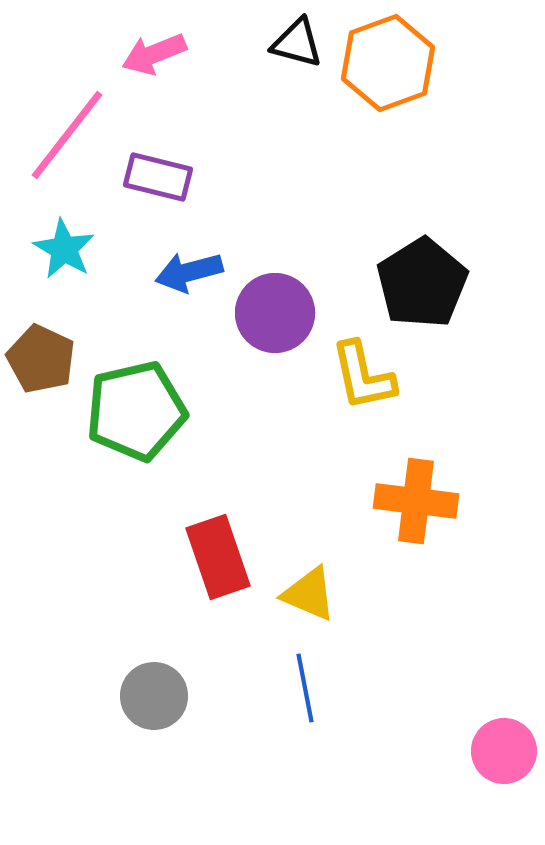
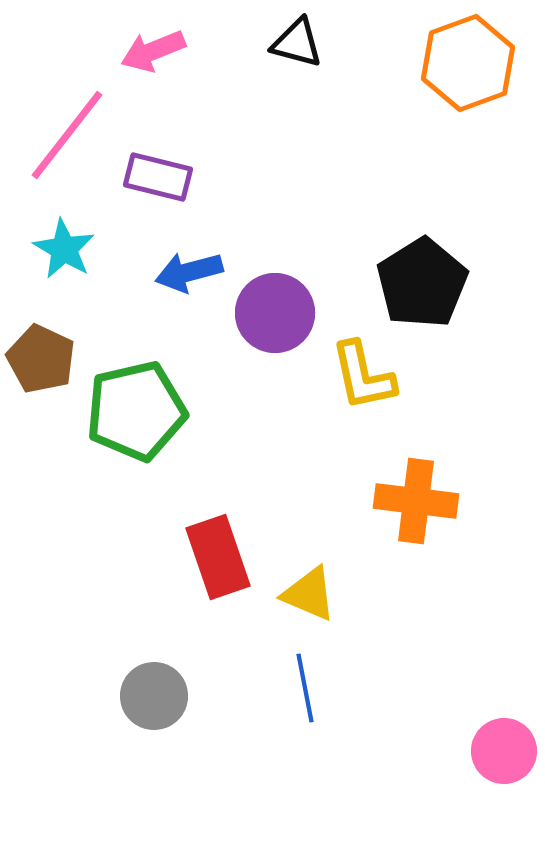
pink arrow: moved 1 px left, 3 px up
orange hexagon: moved 80 px right
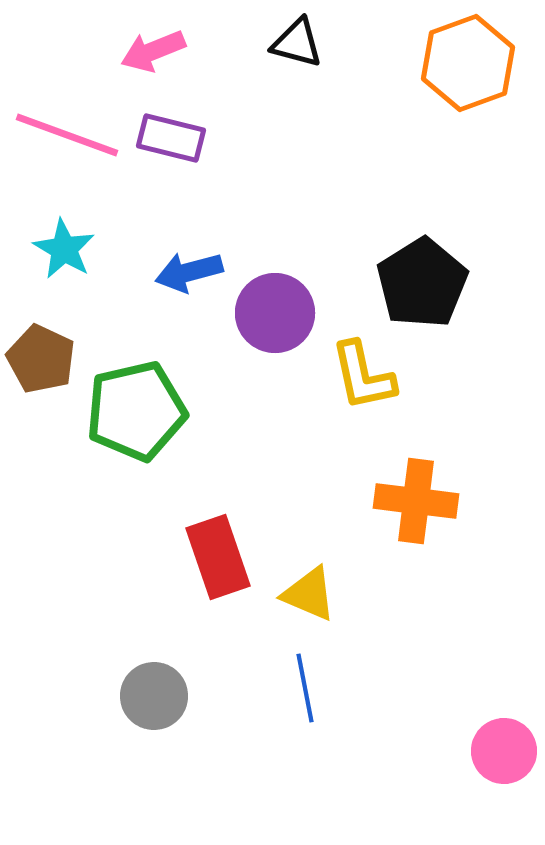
pink line: rotated 72 degrees clockwise
purple rectangle: moved 13 px right, 39 px up
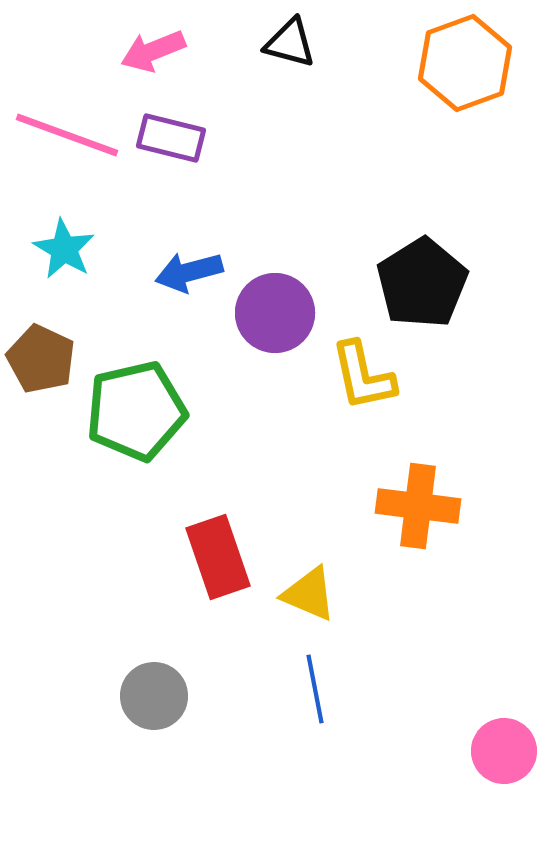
black triangle: moved 7 px left
orange hexagon: moved 3 px left
orange cross: moved 2 px right, 5 px down
blue line: moved 10 px right, 1 px down
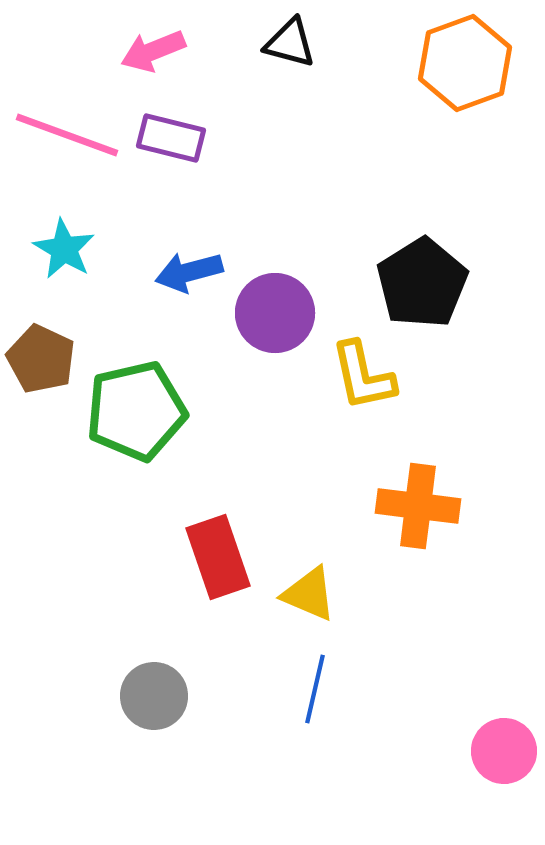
blue line: rotated 24 degrees clockwise
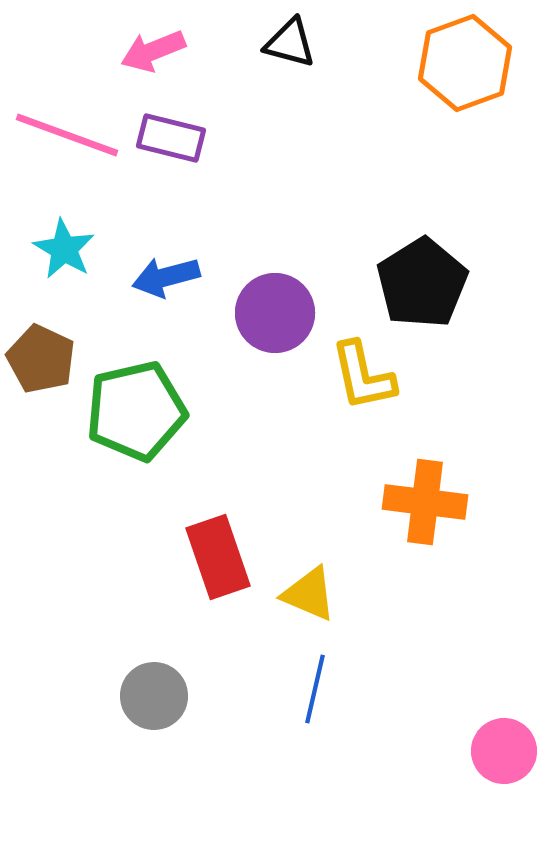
blue arrow: moved 23 px left, 5 px down
orange cross: moved 7 px right, 4 px up
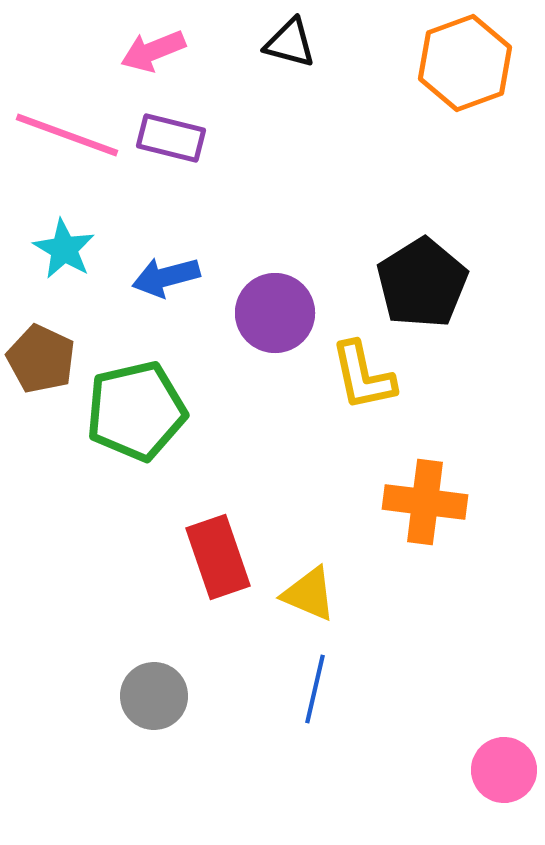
pink circle: moved 19 px down
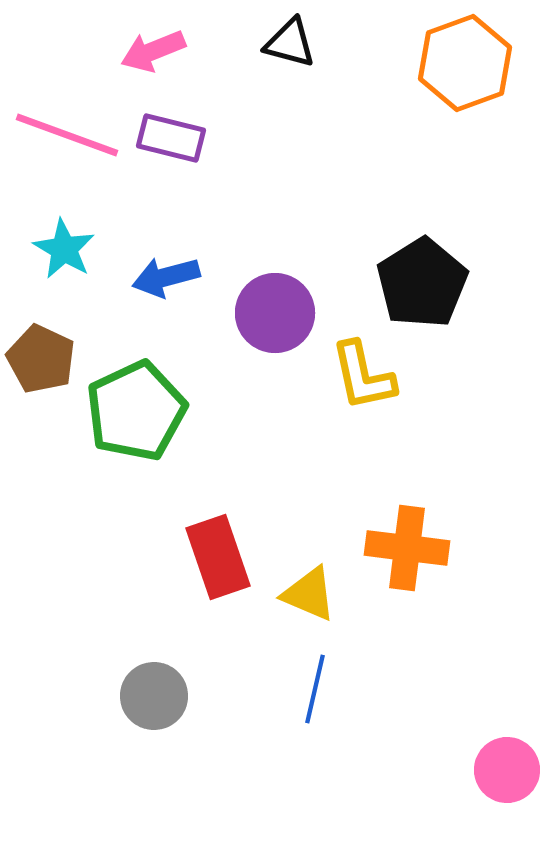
green pentagon: rotated 12 degrees counterclockwise
orange cross: moved 18 px left, 46 px down
pink circle: moved 3 px right
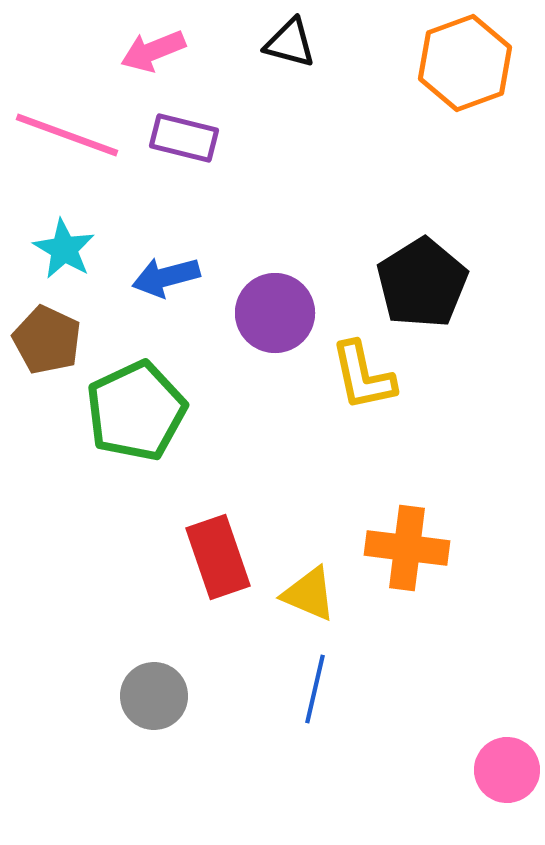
purple rectangle: moved 13 px right
brown pentagon: moved 6 px right, 19 px up
